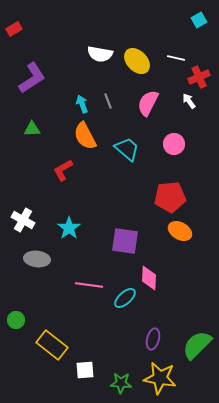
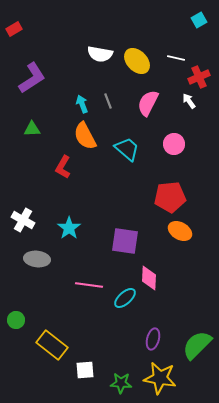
red L-shape: moved 3 px up; rotated 30 degrees counterclockwise
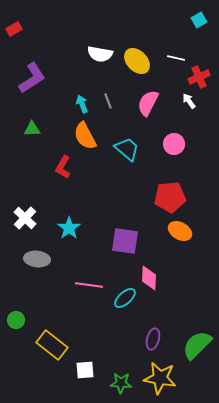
white cross: moved 2 px right, 2 px up; rotated 15 degrees clockwise
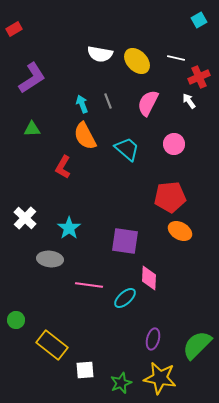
gray ellipse: moved 13 px right
green star: rotated 25 degrees counterclockwise
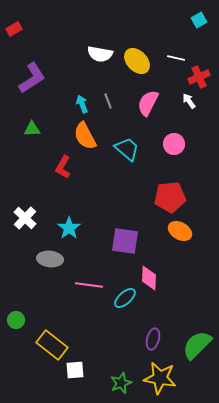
white square: moved 10 px left
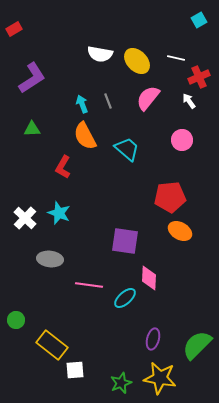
pink semicircle: moved 5 px up; rotated 12 degrees clockwise
pink circle: moved 8 px right, 4 px up
cyan star: moved 10 px left, 15 px up; rotated 15 degrees counterclockwise
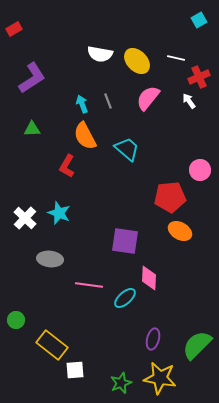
pink circle: moved 18 px right, 30 px down
red L-shape: moved 4 px right, 1 px up
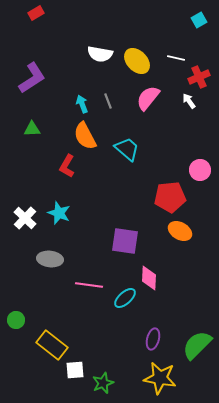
red rectangle: moved 22 px right, 16 px up
green star: moved 18 px left
